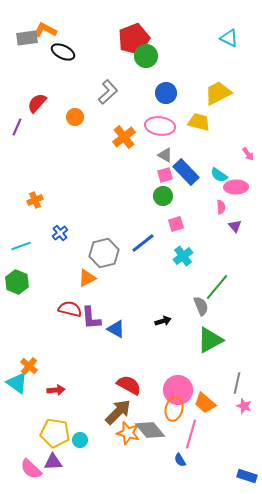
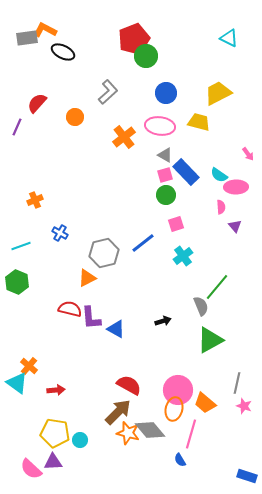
green circle at (163, 196): moved 3 px right, 1 px up
blue cross at (60, 233): rotated 21 degrees counterclockwise
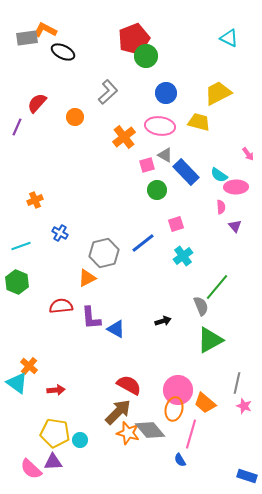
pink square at (165, 175): moved 18 px left, 10 px up
green circle at (166, 195): moved 9 px left, 5 px up
red semicircle at (70, 309): moved 9 px left, 3 px up; rotated 20 degrees counterclockwise
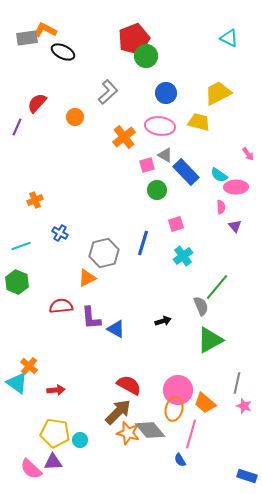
blue line at (143, 243): rotated 35 degrees counterclockwise
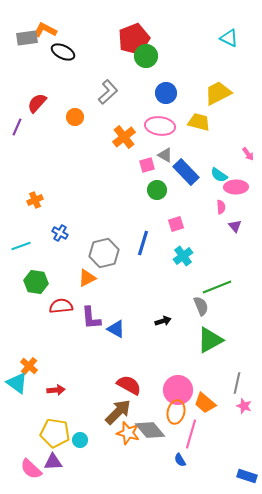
green hexagon at (17, 282): moved 19 px right; rotated 15 degrees counterclockwise
green line at (217, 287): rotated 28 degrees clockwise
orange ellipse at (174, 409): moved 2 px right, 3 px down
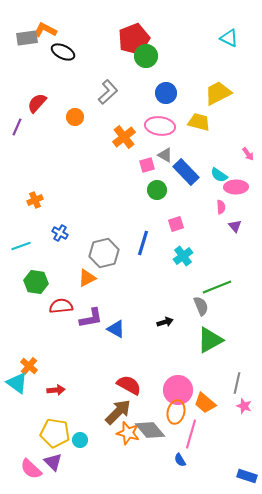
purple L-shape at (91, 318): rotated 95 degrees counterclockwise
black arrow at (163, 321): moved 2 px right, 1 px down
purple triangle at (53, 462): rotated 48 degrees clockwise
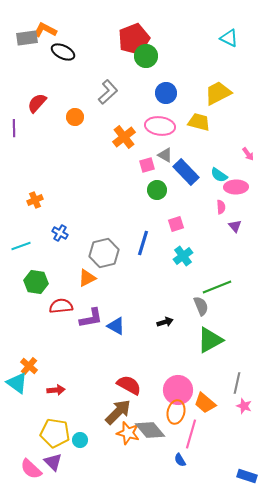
purple line at (17, 127): moved 3 px left, 1 px down; rotated 24 degrees counterclockwise
blue triangle at (116, 329): moved 3 px up
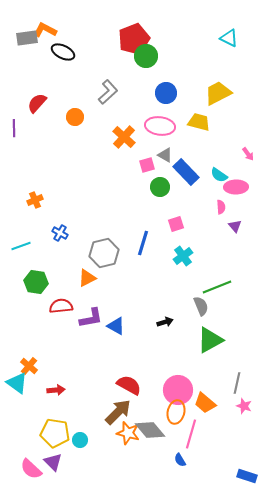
orange cross at (124, 137): rotated 10 degrees counterclockwise
green circle at (157, 190): moved 3 px right, 3 px up
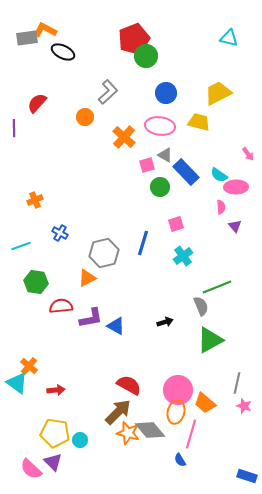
cyan triangle at (229, 38): rotated 12 degrees counterclockwise
orange circle at (75, 117): moved 10 px right
